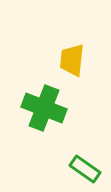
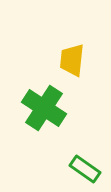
green cross: rotated 12 degrees clockwise
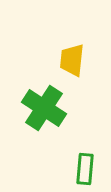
green rectangle: rotated 60 degrees clockwise
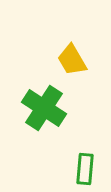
yellow trapezoid: rotated 36 degrees counterclockwise
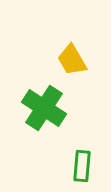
green rectangle: moved 3 px left, 3 px up
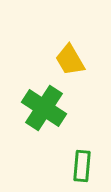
yellow trapezoid: moved 2 px left
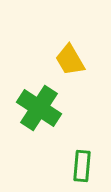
green cross: moved 5 px left
